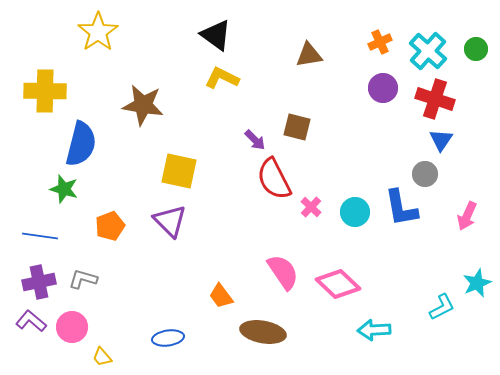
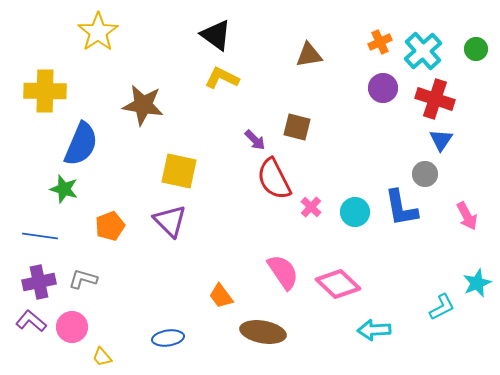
cyan cross: moved 5 px left; rotated 6 degrees clockwise
blue semicircle: rotated 9 degrees clockwise
pink arrow: rotated 52 degrees counterclockwise
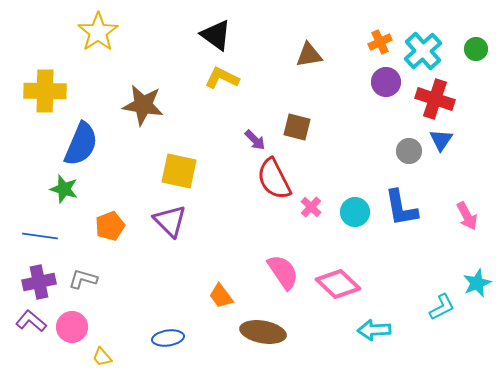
purple circle: moved 3 px right, 6 px up
gray circle: moved 16 px left, 23 px up
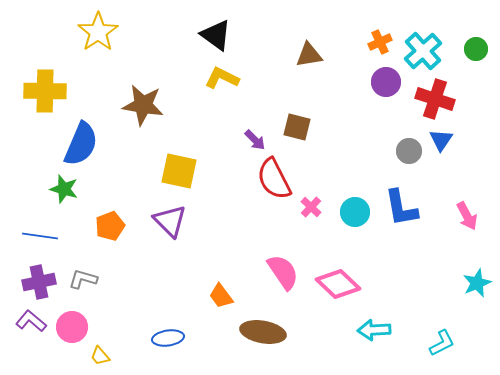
cyan L-shape: moved 36 px down
yellow trapezoid: moved 2 px left, 1 px up
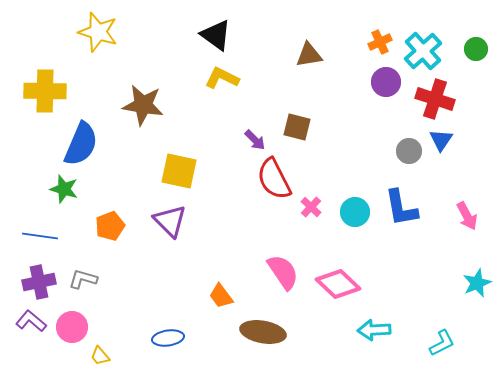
yellow star: rotated 21 degrees counterclockwise
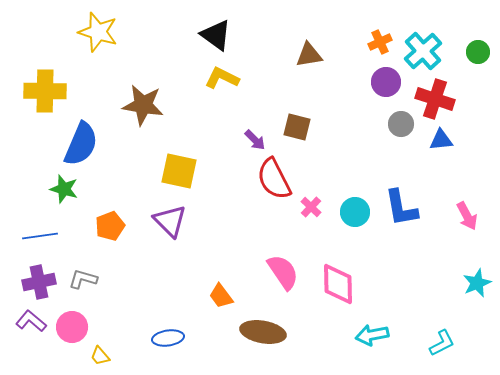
green circle: moved 2 px right, 3 px down
blue triangle: rotated 50 degrees clockwise
gray circle: moved 8 px left, 27 px up
blue line: rotated 16 degrees counterclockwise
pink diamond: rotated 45 degrees clockwise
cyan arrow: moved 2 px left, 5 px down; rotated 8 degrees counterclockwise
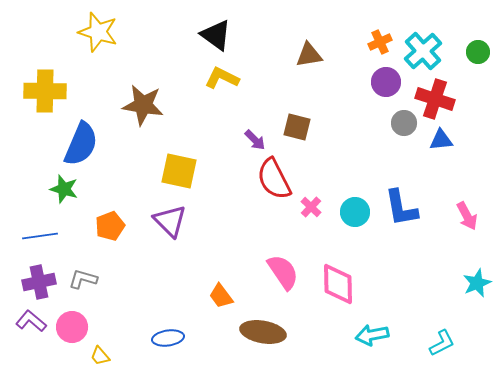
gray circle: moved 3 px right, 1 px up
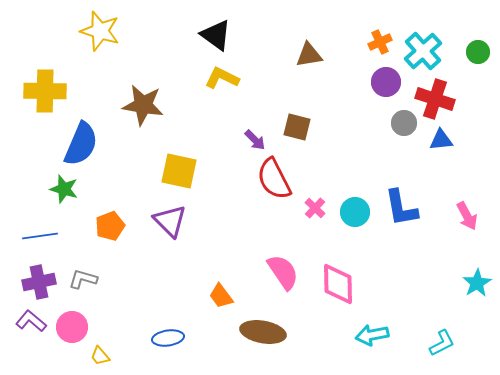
yellow star: moved 2 px right, 1 px up
pink cross: moved 4 px right, 1 px down
cyan star: rotated 8 degrees counterclockwise
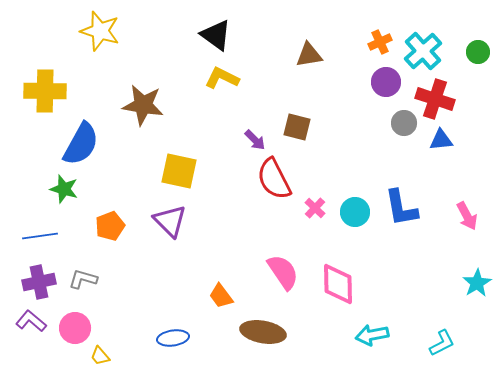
blue semicircle: rotated 6 degrees clockwise
pink circle: moved 3 px right, 1 px down
blue ellipse: moved 5 px right
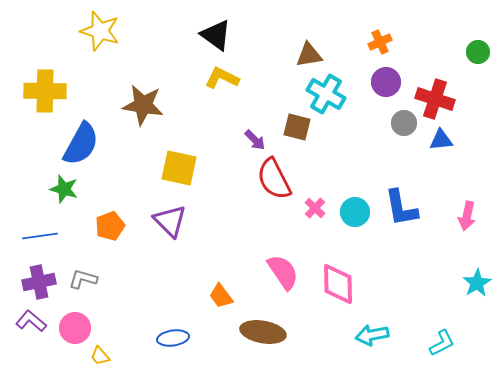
cyan cross: moved 97 px left, 43 px down; rotated 18 degrees counterclockwise
yellow square: moved 3 px up
pink arrow: rotated 40 degrees clockwise
